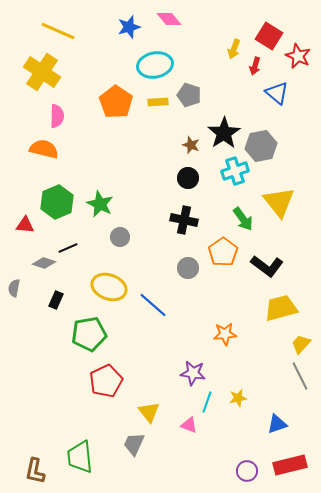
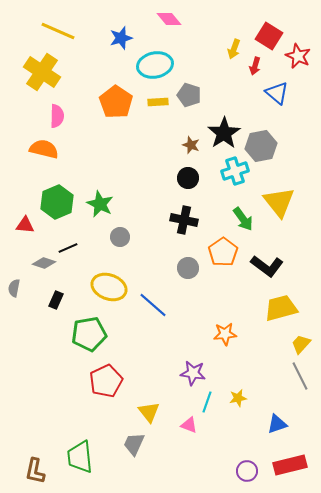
blue star at (129, 27): moved 8 px left, 11 px down
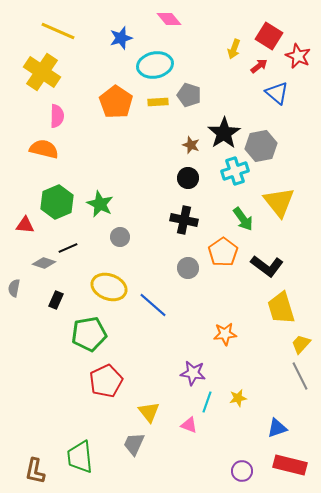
red arrow at (255, 66): moved 4 px right; rotated 144 degrees counterclockwise
yellow trapezoid at (281, 308): rotated 92 degrees counterclockwise
blue triangle at (277, 424): moved 4 px down
red rectangle at (290, 465): rotated 28 degrees clockwise
purple circle at (247, 471): moved 5 px left
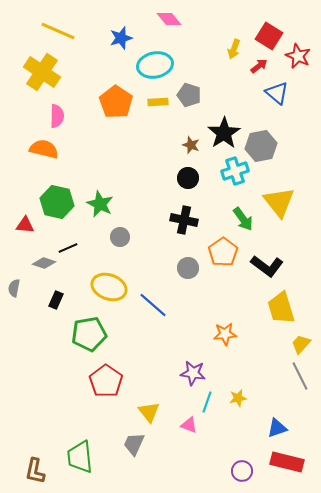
green hexagon at (57, 202): rotated 24 degrees counterclockwise
red pentagon at (106, 381): rotated 12 degrees counterclockwise
red rectangle at (290, 465): moved 3 px left, 3 px up
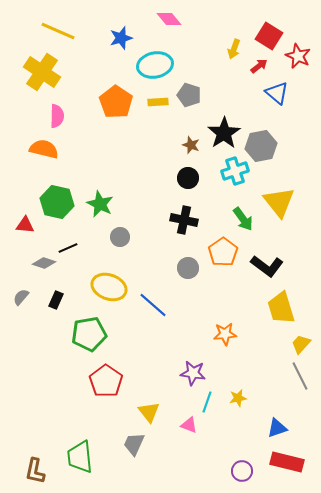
gray semicircle at (14, 288): moved 7 px right, 9 px down; rotated 30 degrees clockwise
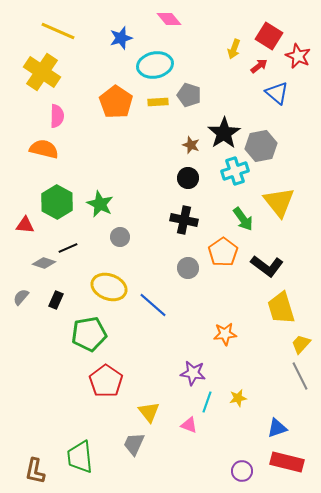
green hexagon at (57, 202): rotated 16 degrees clockwise
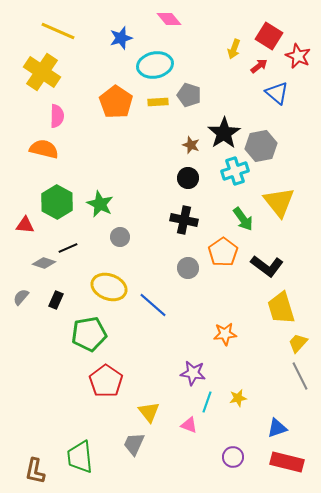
yellow trapezoid at (301, 344): moved 3 px left, 1 px up
purple circle at (242, 471): moved 9 px left, 14 px up
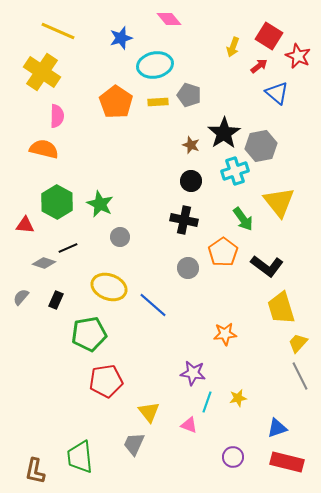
yellow arrow at (234, 49): moved 1 px left, 2 px up
black circle at (188, 178): moved 3 px right, 3 px down
red pentagon at (106, 381): rotated 28 degrees clockwise
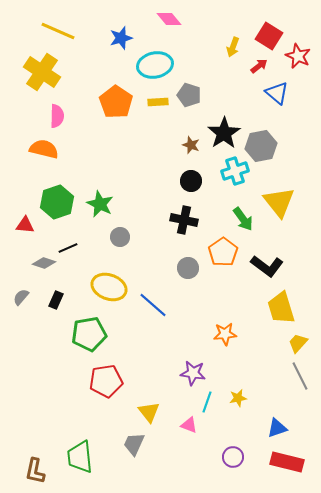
green hexagon at (57, 202): rotated 12 degrees clockwise
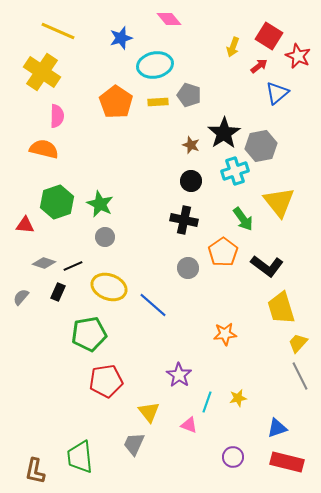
blue triangle at (277, 93): rotated 40 degrees clockwise
gray circle at (120, 237): moved 15 px left
black line at (68, 248): moved 5 px right, 18 px down
black rectangle at (56, 300): moved 2 px right, 8 px up
purple star at (193, 373): moved 14 px left, 2 px down; rotated 25 degrees clockwise
